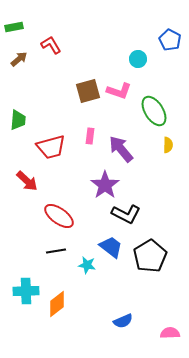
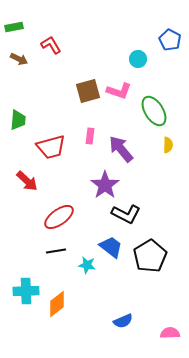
brown arrow: rotated 66 degrees clockwise
red ellipse: moved 1 px down; rotated 72 degrees counterclockwise
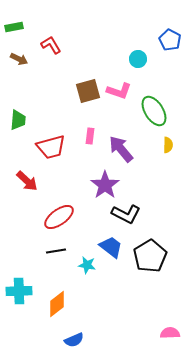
cyan cross: moved 7 px left
blue semicircle: moved 49 px left, 19 px down
